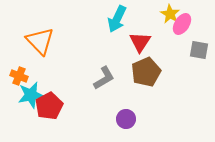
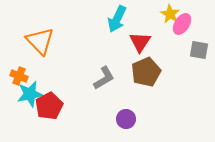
cyan star: moved 1 px left, 1 px up
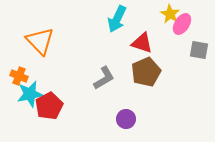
red triangle: moved 2 px right, 1 px down; rotated 45 degrees counterclockwise
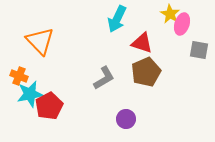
pink ellipse: rotated 15 degrees counterclockwise
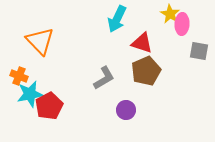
pink ellipse: rotated 15 degrees counterclockwise
gray square: moved 1 px down
brown pentagon: moved 1 px up
purple circle: moved 9 px up
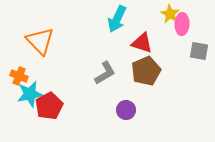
gray L-shape: moved 1 px right, 5 px up
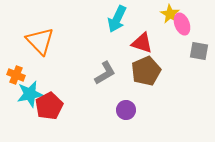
pink ellipse: rotated 25 degrees counterclockwise
orange cross: moved 3 px left, 1 px up
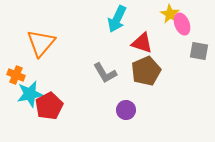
orange triangle: moved 1 px right, 2 px down; rotated 24 degrees clockwise
gray L-shape: rotated 90 degrees clockwise
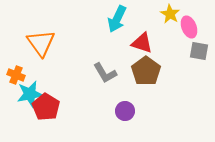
pink ellipse: moved 7 px right, 3 px down
orange triangle: rotated 16 degrees counterclockwise
brown pentagon: rotated 12 degrees counterclockwise
red pentagon: moved 3 px left, 1 px down; rotated 12 degrees counterclockwise
purple circle: moved 1 px left, 1 px down
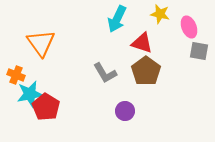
yellow star: moved 10 px left; rotated 18 degrees counterclockwise
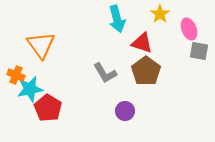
yellow star: rotated 24 degrees clockwise
cyan arrow: rotated 40 degrees counterclockwise
pink ellipse: moved 2 px down
orange triangle: moved 2 px down
cyan star: moved 5 px up
red pentagon: moved 2 px right, 1 px down
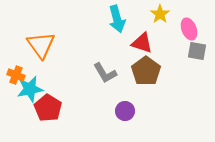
gray square: moved 2 px left
